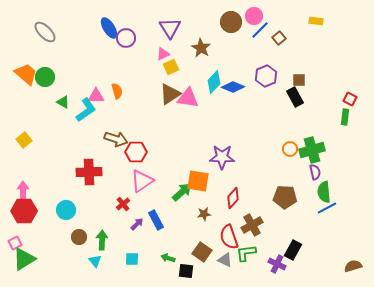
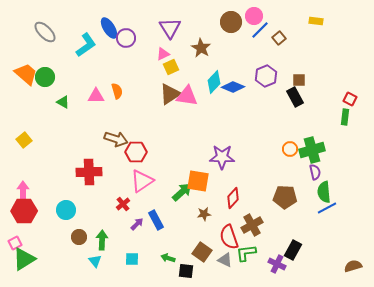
pink triangle at (188, 98): moved 1 px left, 2 px up
cyan L-shape at (86, 110): moved 65 px up
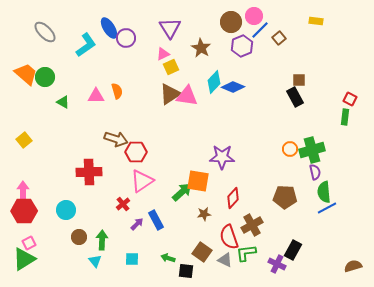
purple hexagon at (266, 76): moved 24 px left, 30 px up
pink square at (15, 243): moved 14 px right
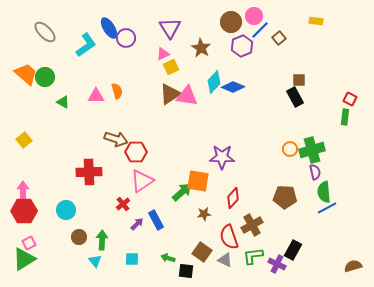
green L-shape at (246, 253): moved 7 px right, 3 px down
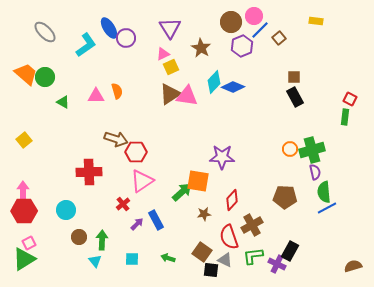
brown square at (299, 80): moved 5 px left, 3 px up
red diamond at (233, 198): moved 1 px left, 2 px down
black rectangle at (293, 250): moved 3 px left, 1 px down
black square at (186, 271): moved 25 px right, 1 px up
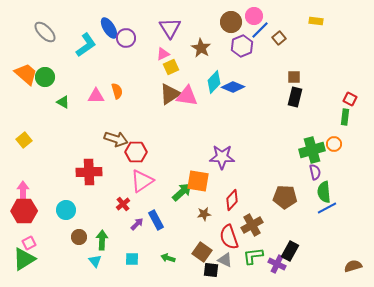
black rectangle at (295, 97): rotated 42 degrees clockwise
orange circle at (290, 149): moved 44 px right, 5 px up
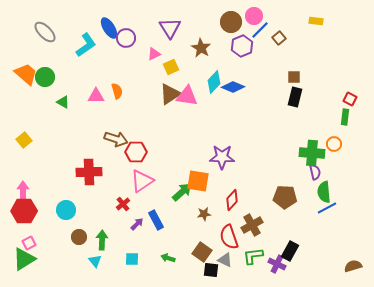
pink triangle at (163, 54): moved 9 px left
green cross at (312, 150): moved 3 px down; rotated 20 degrees clockwise
